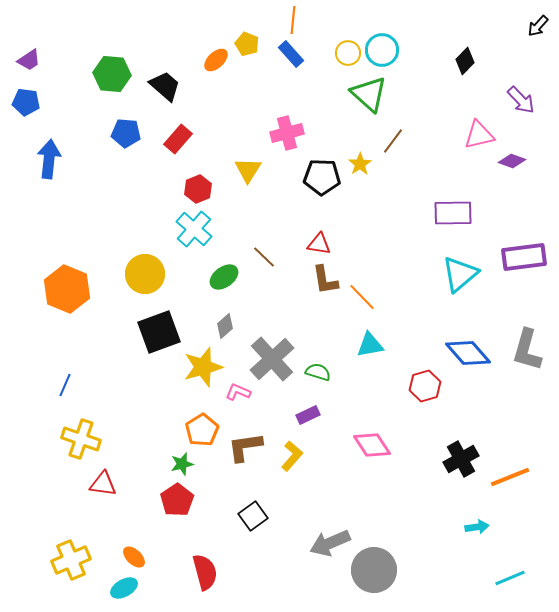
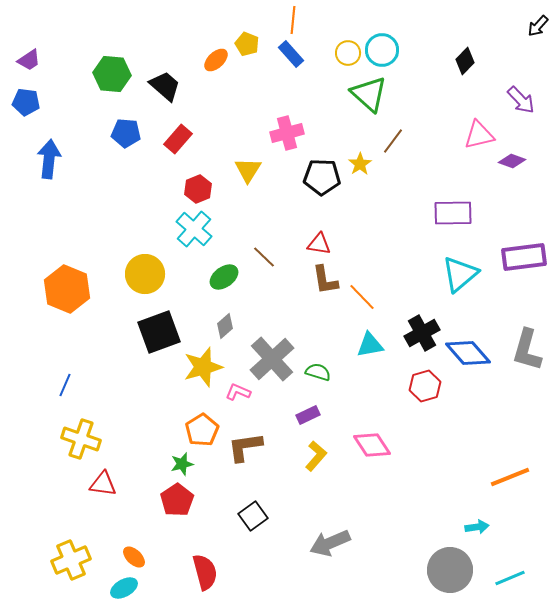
yellow L-shape at (292, 456): moved 24 px right
black cross at (461, 459): moved 39 px left, 126 px up
gray circle at (374, 570): moved 76 px right
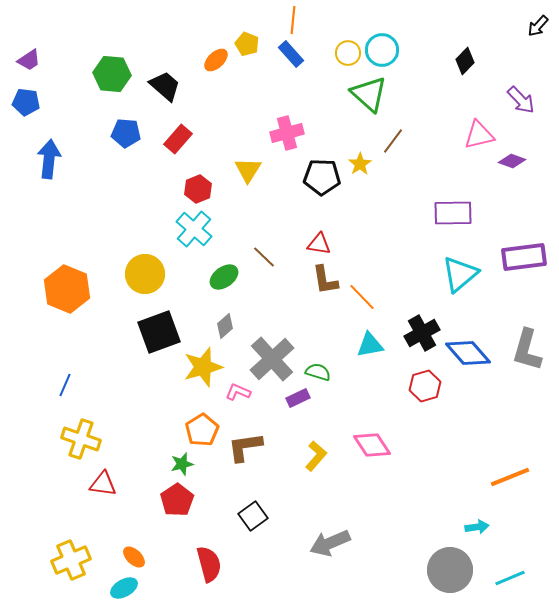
purple rectangle at (308, 415): moved 10 px left, 17 px up
red semicircle at (205, 572): moved 4 px right, 8 px up
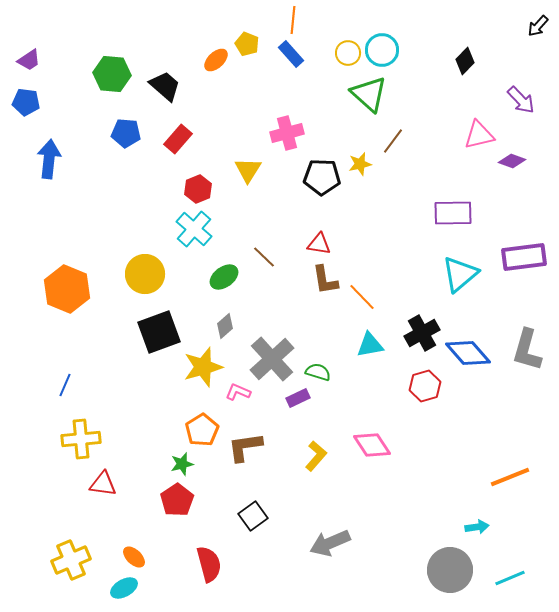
yellow star at (360, 164): rotated 20 degrees clockwise
yellow cross at (81, 439): rotated 24 degrees counterclockwise
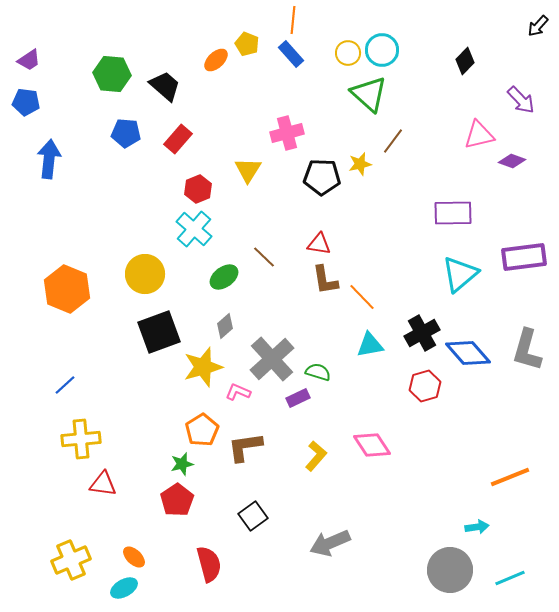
blue line at (65, 385): rotated 25 degrees clockwise
